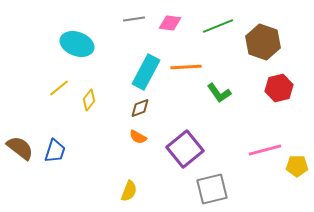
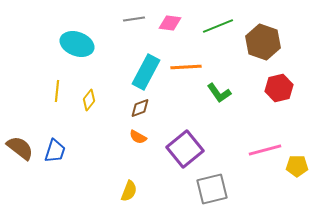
yellow line: moved 2 px left, 3 px down; rotated 45 degrees counterclockwise
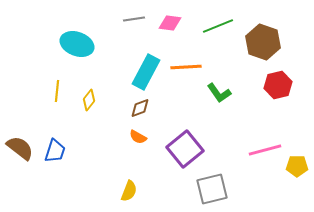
red hexagon: moved 1 px left, 3 px up
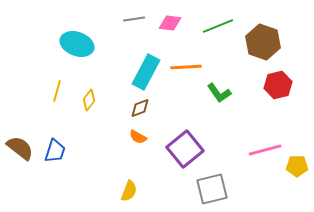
yellow line: rotated 10 degrees clockwise
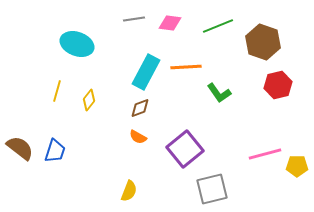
pink line: moved 4 px down
